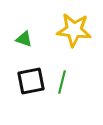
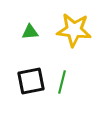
green triangle: moved 6 px right, 7 px up; rotated 24 degrees counterclockwise
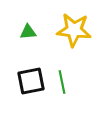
green triangle: moved 2 px left
green line: rotated 25 degrees counterclockwise
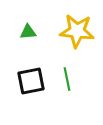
yellow star: moved 3 px right, 1 px down
green line: moved 5 px right, 3 px up
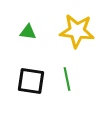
green triangle: rotated 12 degrees clockwise
black square: rotated 20 degrees clockwise
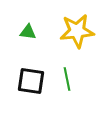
yellow star: rotated 12 degrees counterclockwise
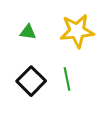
black square: rotated 36 degrees clockwise
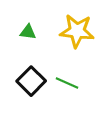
yellow star: rotated 12 degrees clockwise
green line: moved 4 px down; rotated 55 degrees counterclockwise
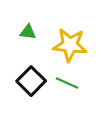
yellow star: moved 7 px left, 14 px down
